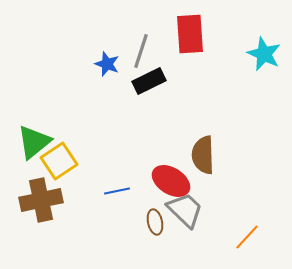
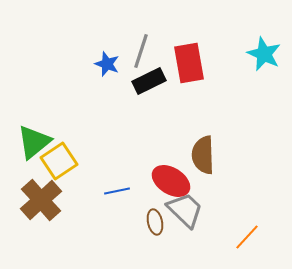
red rectangle: moved 1 px left, 29 px down; rotated 6 degrees counterclockwise
brown cross: rotated 30 degrees counterclockwise
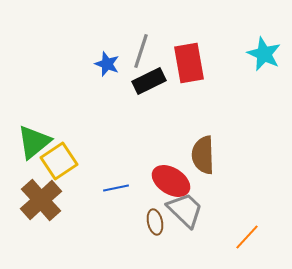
blue line: moved 1 px left, 3 px up
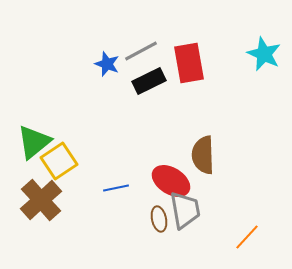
gray line: rotated 44 degrees clockwise
gray trapezoid: rotated 36 degrees clockwise
brown ellipse: moved 4 px right, 3 px up
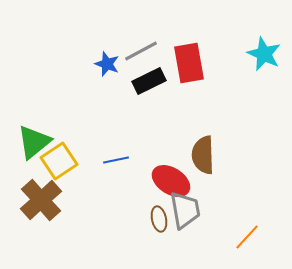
blue line: moved 28 px up
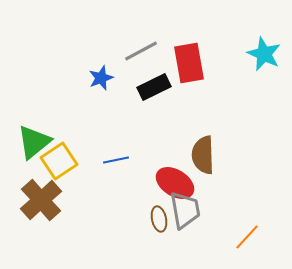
blue star: moved 6 px left, 14 px down; rotated 30 degrees clockwise
black rectangle: moved 5 px right, 6 px down
red ellipse: moved 4 px right, 2 px down
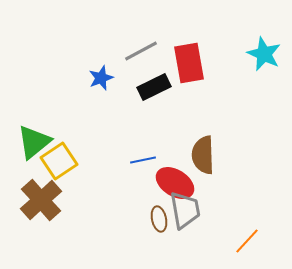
blue line: moved 27 px right
orange line: moved 4 px down
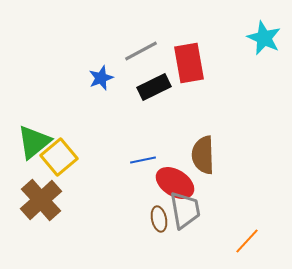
cyan star: moved 16 px up
yellow square: moved 4 px up; rotated 6 degrees counterclockwise
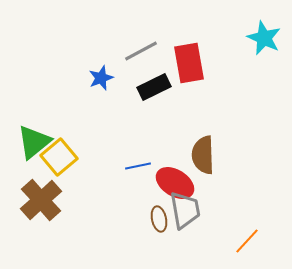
blue line: moved 5 px left, 6 px down
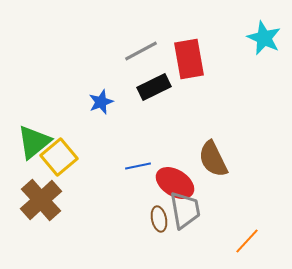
red rectangle: moved 4 px up
blue star: moved 24 px down
brown semicircle: moved 10 px right, 4 px down; rotated 24 degrees counterclockwise
